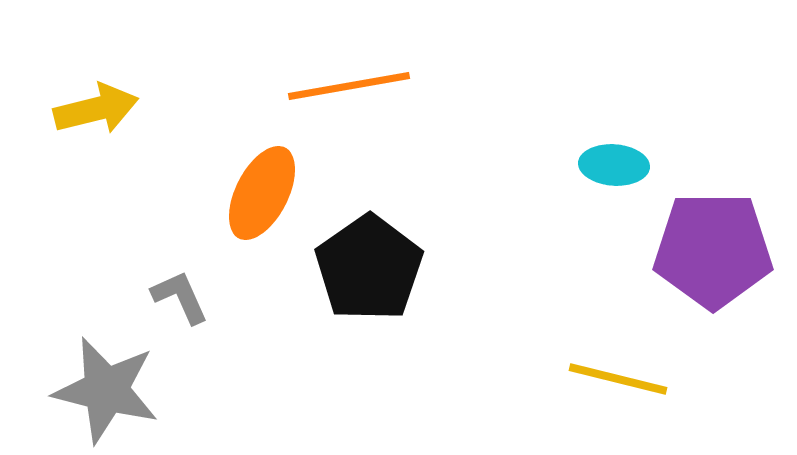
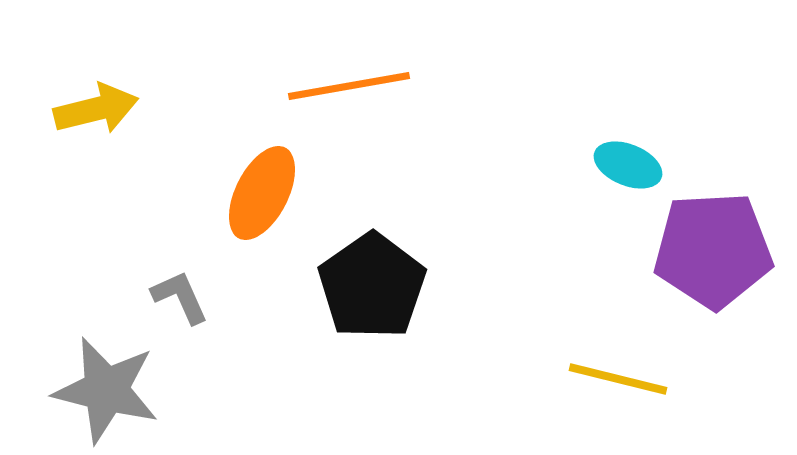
cyan ellipse: moved 14 px right; rotated 18 degrees clockwise
purple pentagon: rotated 3 degrees counterclockwise
black pentagon: moved 3 px right, 18 px down
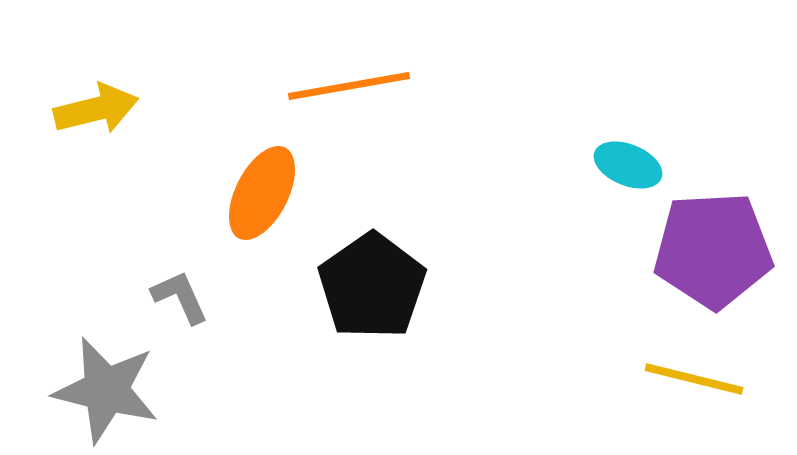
yellow line: moved 76 px right
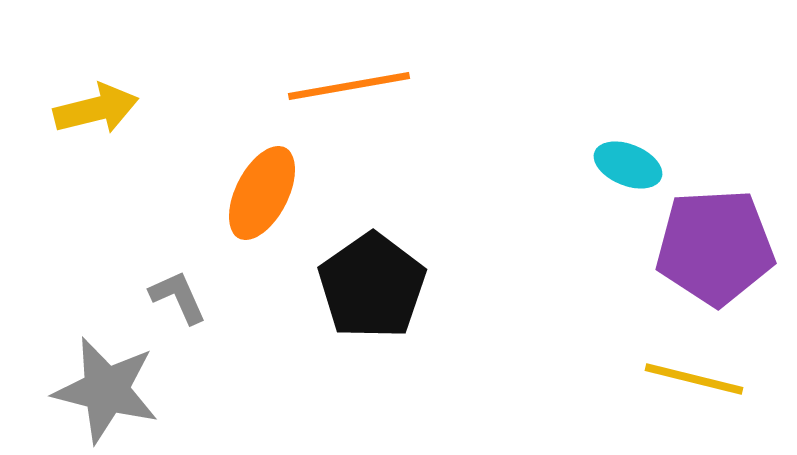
purple pentagon: moved 2 px right, 3 px up
gray L-shape: moved 2 px left
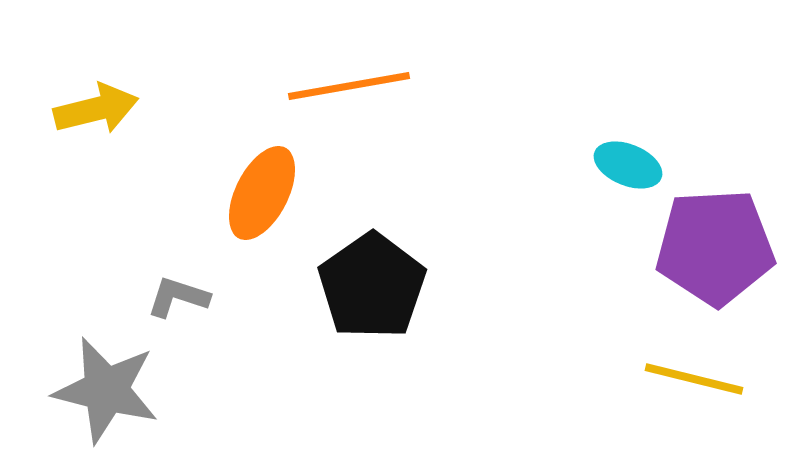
gray L-shape: rotated 48 degrees counterclockwise
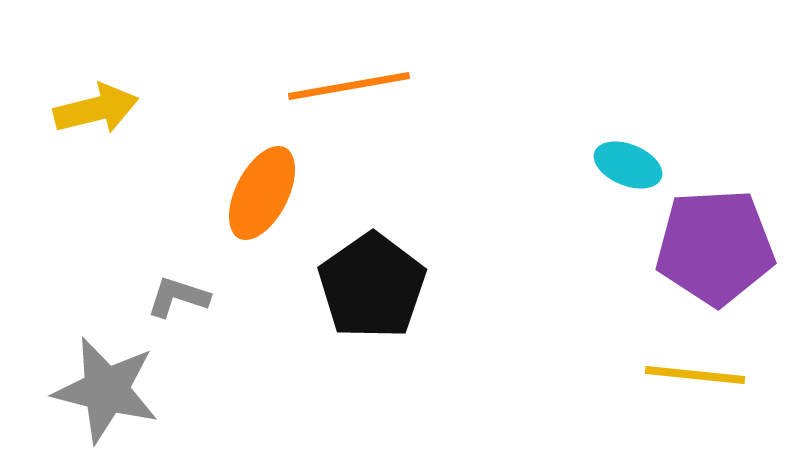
yellow line: moved 1 px right, 4 px up; rotated 8 degrees counterclockwise
